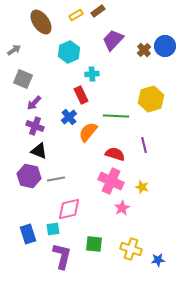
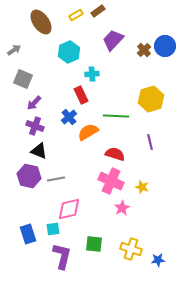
orange semicircle: rotated 20 degrees clockwise
purple line: moved 6 px right, 3 px up
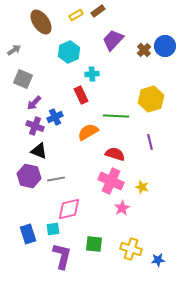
blue cross: moved 14 px left; rotated 14 degrees clockwise
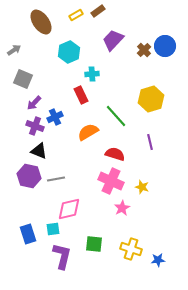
green line: rotated 45 degrees clockwise
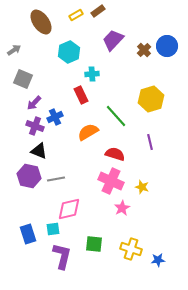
blue circle: moved 2 px right
